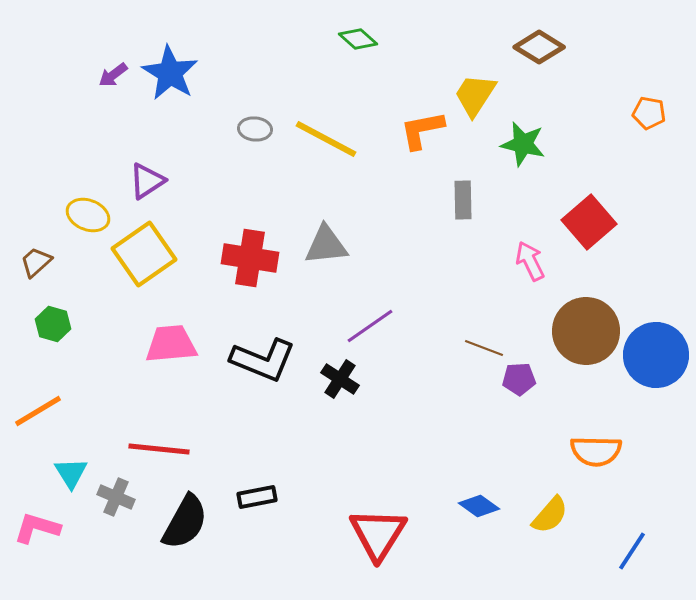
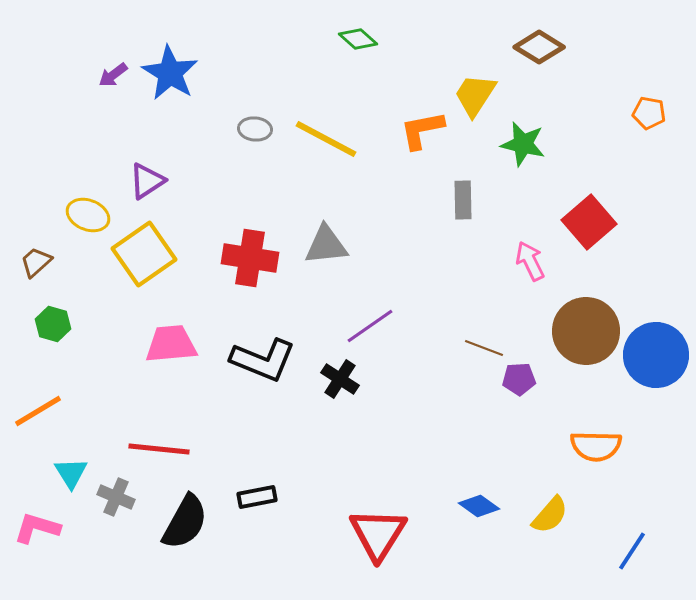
orange semicircle: moved 5 px up
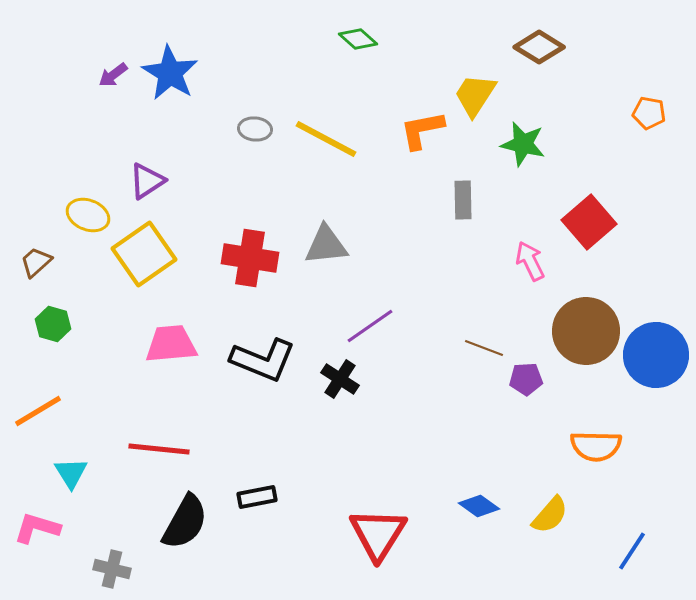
purple pentagon: moved 7 px right
gray cross: moved 4 px left, 72 px down; rotated 9 degrees counterclockwise
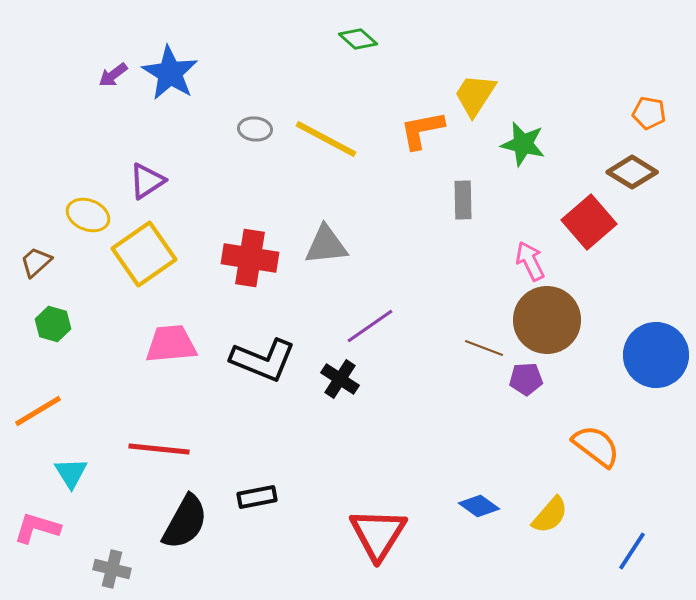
brown diamond: moved 93 px right, 125 px down
brown circle: moved 39 px left, 11 px up
orange semicircle: rotated 144 degrees counterclockwise
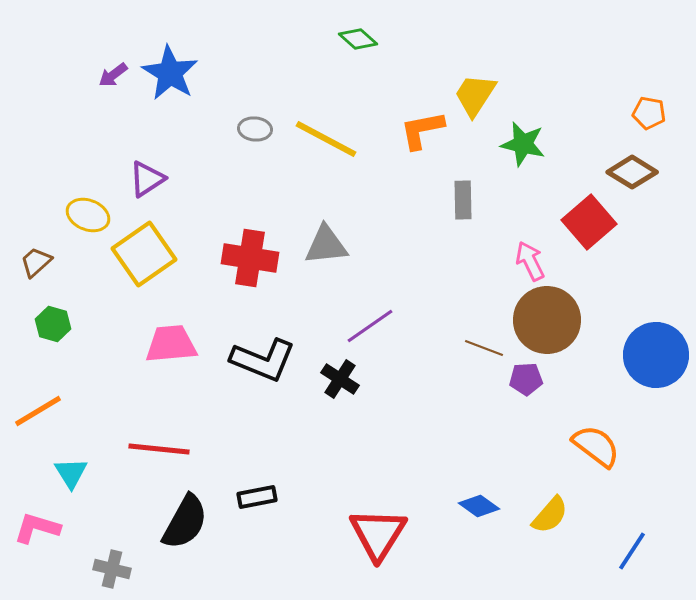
purple triangle: moved 2 px up
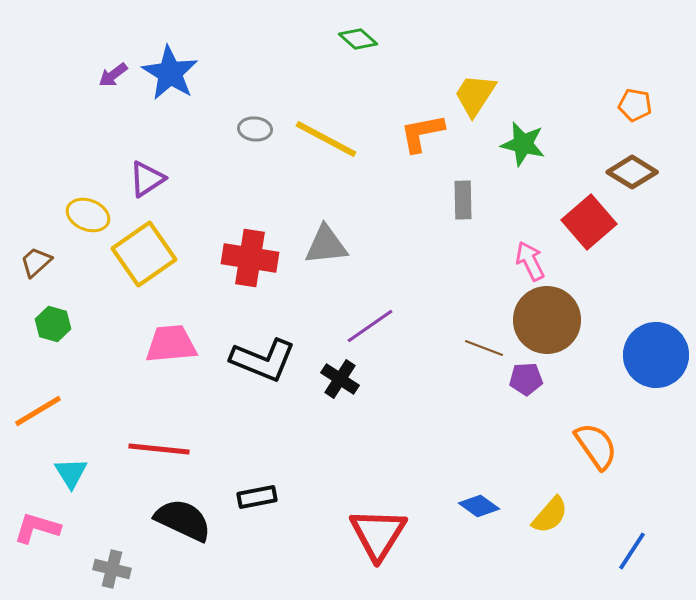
orange pentagon: moved 14 px left, 8 px up
orange L-shape: moved 3 px down
orange semicircle: rotated 18 degrees clockwise
black semicircle: moved 2 px left, 2 px up; rotated 94 degrees counterclockwise
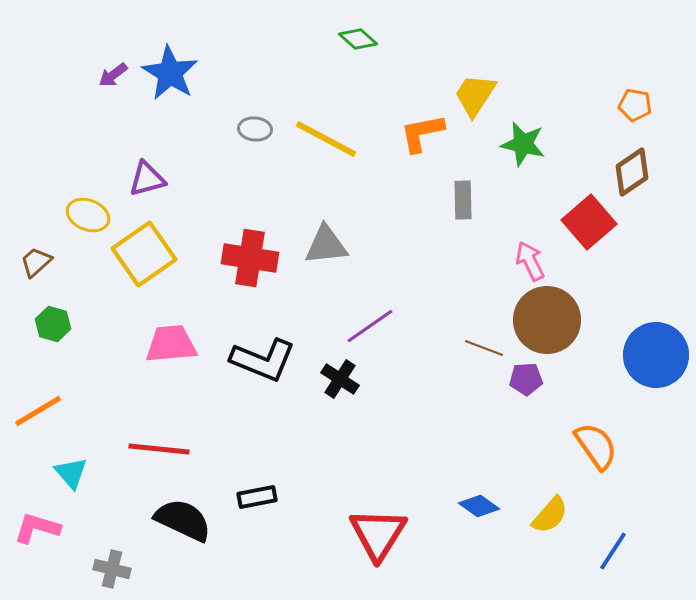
brown diamond: rotated 66 degrees counterclockwise
purple triangle: rotated 18 degrees clockwise
cyan triangle: rotated 9 degrees counterclockwise
blue line: moved 19 px left
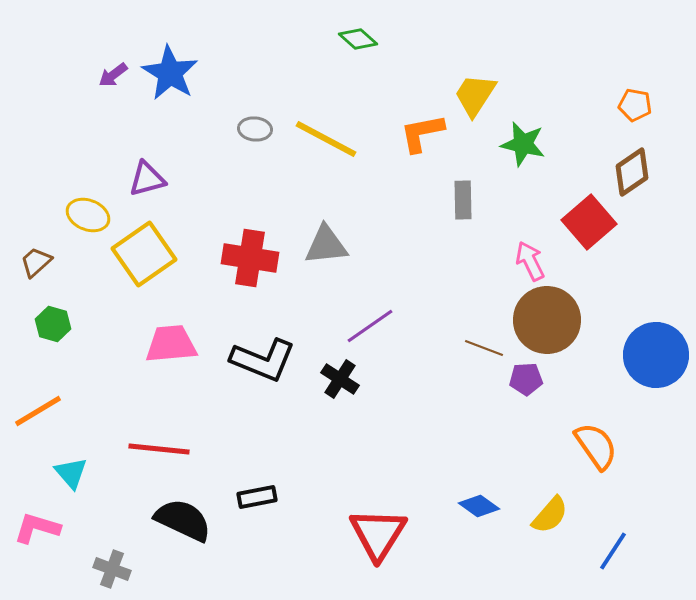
gray cross: rotated 6 degrees clockwise
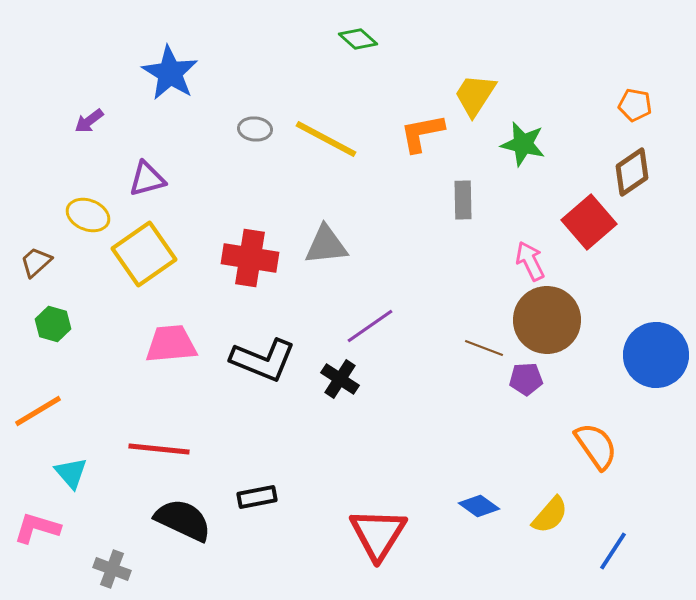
purple arrow: moved 24 px left, 46 px down
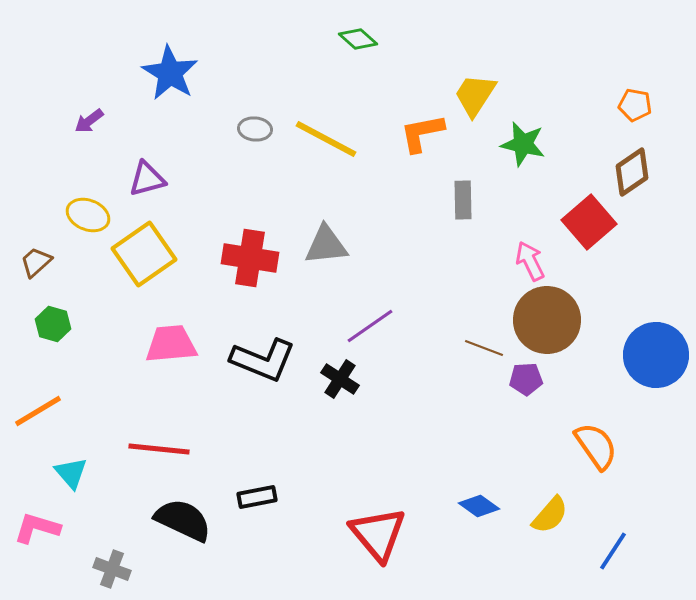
red triangle: rotated 12 degrees counterclockwise
